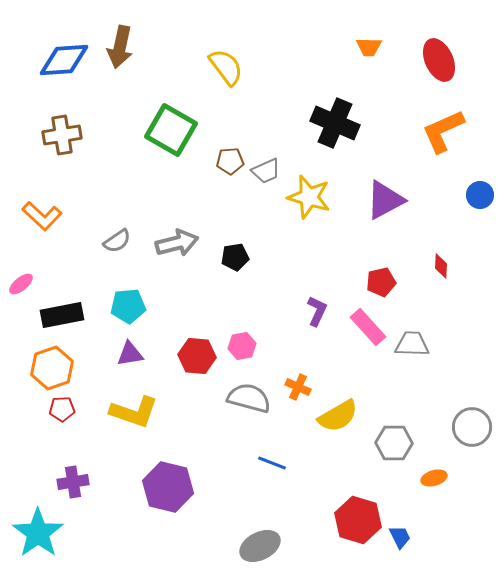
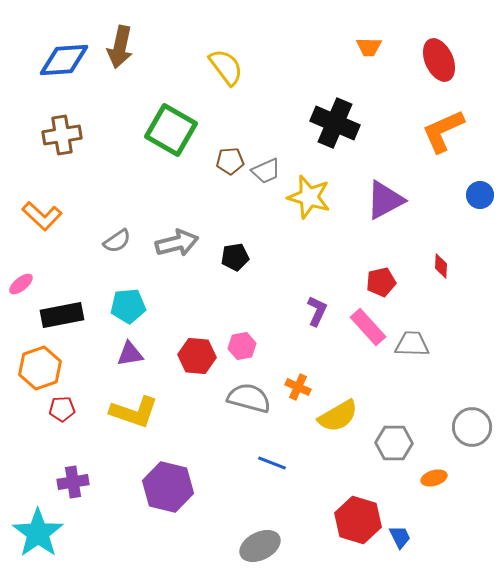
orange hexagon at (52, 368): moved 12 px left
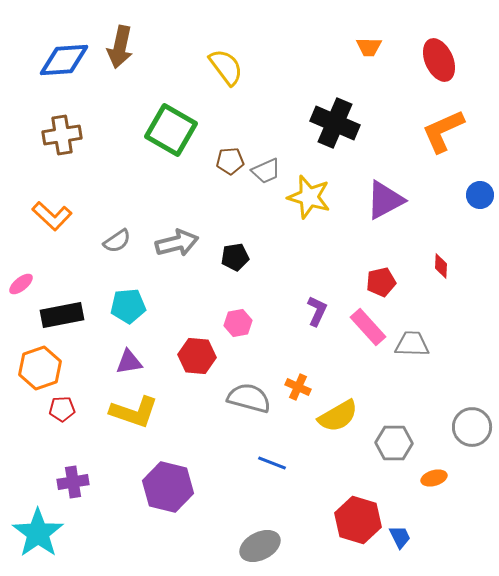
orange L-shape at (42, 216): moved 10 px right
pink hexagon at (242, 346): moved 4 px left, 23 px up
purple triangle at (130, 354): moved 1 px left, 8 px down
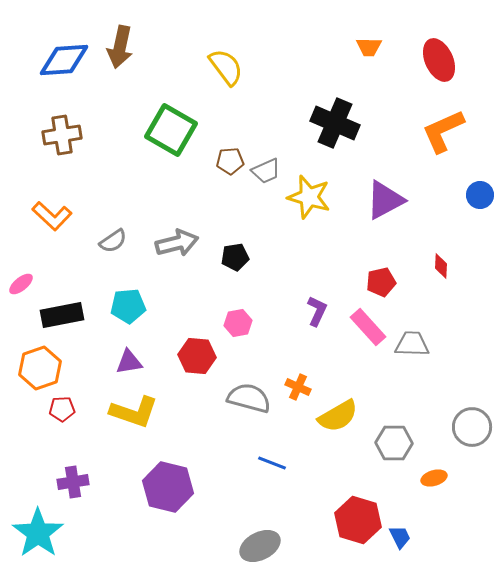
gray semicircle at (117, 241): moved 4 px left
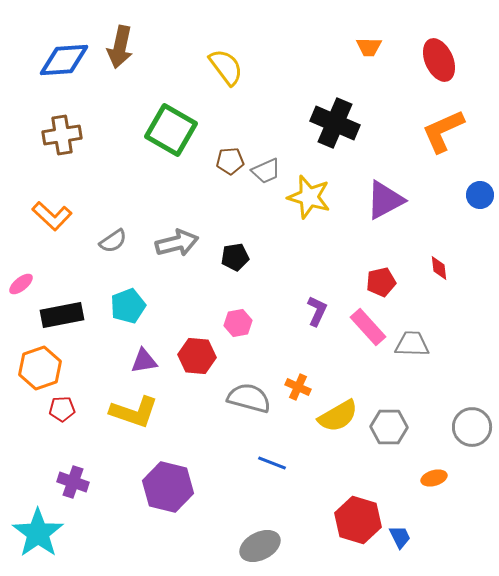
red diamond at (441, 266): moved 2 px left, 2 px down; rotated 10 degrees counterclockwise
cyan pentagon at (128, 306): rotated 16 degrees counterclockwise
purple triangle at (129, 362): moved 15 px right, 1 px up
gray hexagon at (394, 443): moved 5 px left, 16 px up
purple cross at (73, 482): rotated 28 degrees clockwise
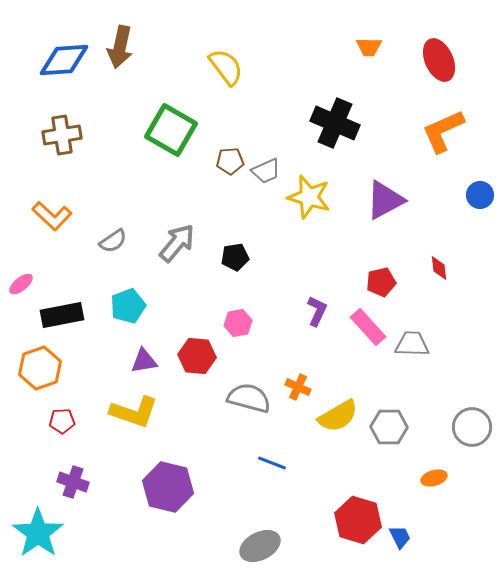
gray arrow at (177, 243): rotated 36 degrees counterclockwise
red pentagon at (62, 409): moved 12 px down
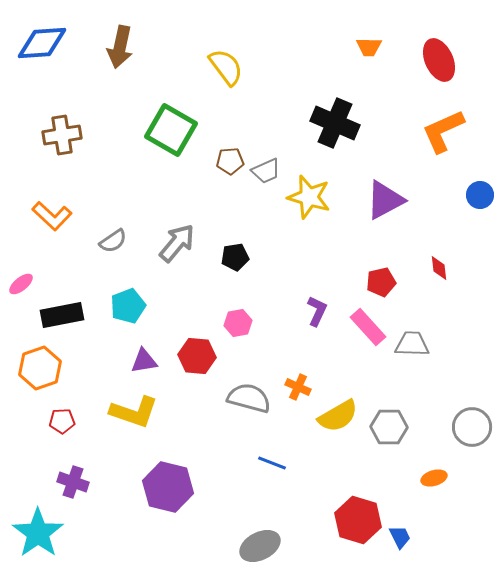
blue diamond at (64, 60): moved 22 px left, 17 px up
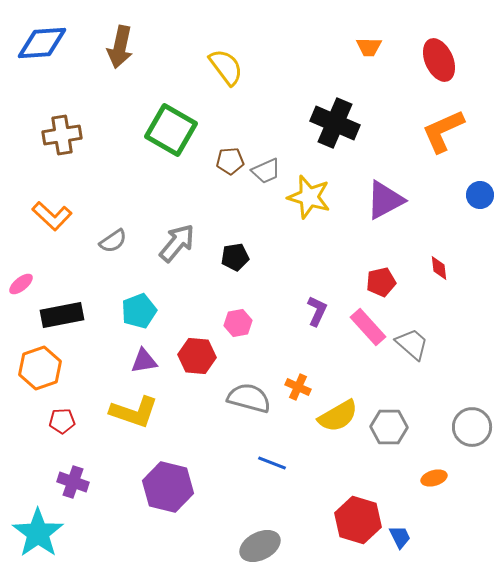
cyan pentagon at (128, 306): moved 11 px right, 5 px down
gray trapezoid at (412, 344): rotated 39 degrees clockwise
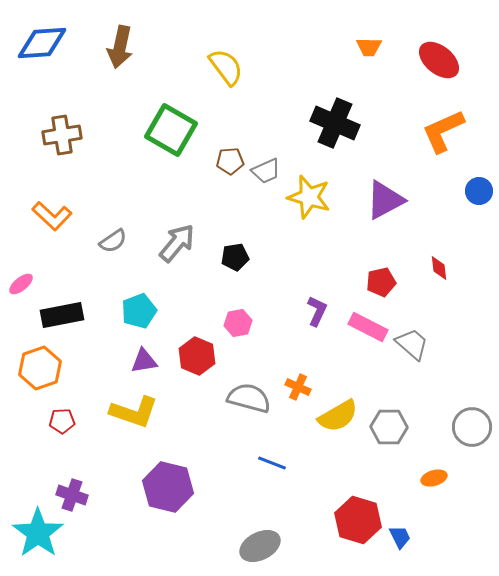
red ellipse at (439, 60): rotated 27 degrees counterclockwise
blue circle at (480, 195): moved 1 px left, 4 px up
pink rectangle at (368, 327): rotated 21 degrees counterclockwise
red hexagon at (197, 356): rotated 18 degrees clockwise
purple cross at (73, 482): moved 1 px left, 13 px down
